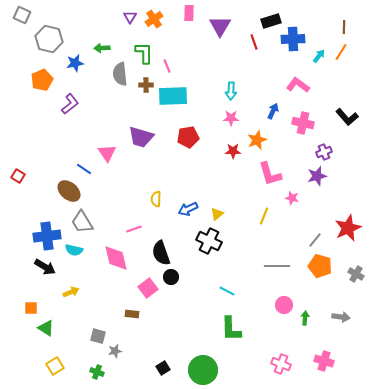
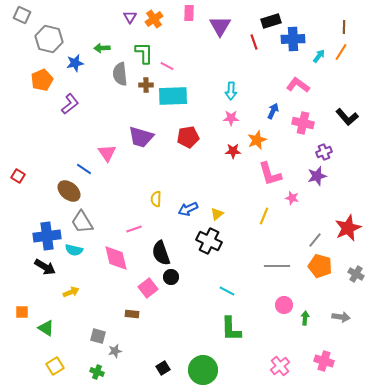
pink line at (167, 66): rotated 40 degrees counterclockwise
orange square at (31, 308): moved 9 px left, 4 px down
pink cross at (281, 364): moved 1 px left, 2 px down; rotated 30 degrees clockwise
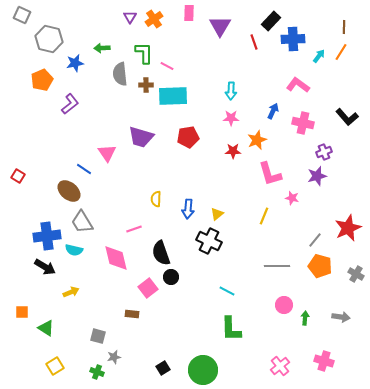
black rectangle at (271, 21): rotated 30 degrees counterclockwise
blue arrow at (188, 209): rotated 60 degrees counterclockwise
gray star at (115, 351): moved 1 px left, 6 px down
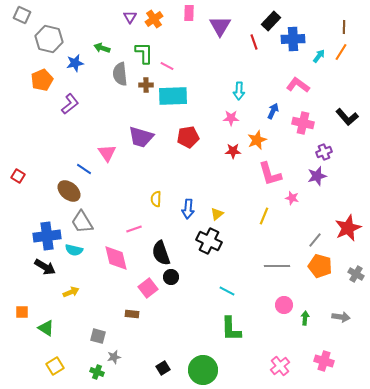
green arrow at (102, 48): rotated 21 degrees clockwise
cyan arrow at (231, 91): moved 8 px right
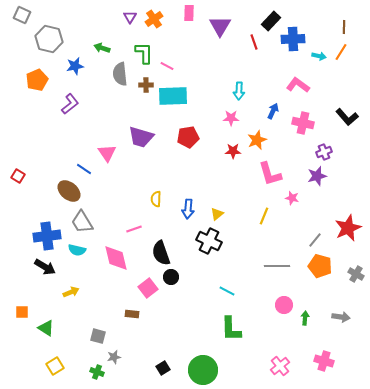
cyan arrow at (319, 56): rotated 64 degrees clockwise
blue star at (75, 63): moved 3 px down
orange pentagon at (42, 80): moved 5 px left
cyan semicircle at (74, 250): moved 3 px right
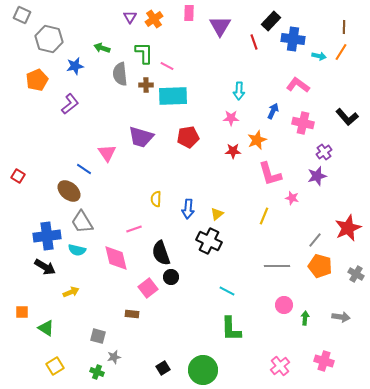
blue cross at (293, 39): rotated 10 degrees clockwise
purple cross at (324, 152): rotated 14 degrees counterclockwise
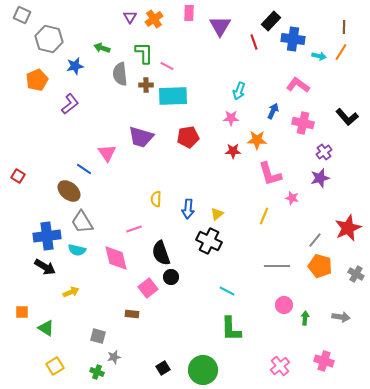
cyan arrow at (239, 91): rotated 18 degrees clockwise
orange star at (257, 140): rotated 24 degrees clockwise
purple star at (317, 176): moved 3 px right, 2 px down
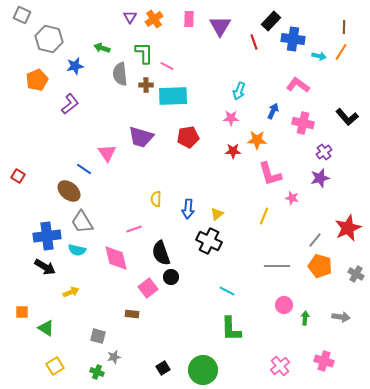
pink rectangle at (189, 13): moved 6 px down
